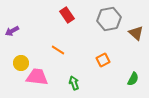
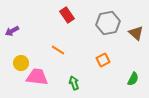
gray hexagon: moved 1 px left, 4 px down
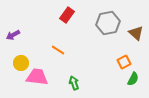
red rectangle: rotated 70 degrees clockwise
purple arrow: moved 1 px right, 4 px down
orange square: moved 21 px right, 2 px down
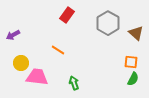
gray hexagon: rotated 20 degrees counterclockwise
orange square: moved 7 px right; rotated 32 degrees clockwise
